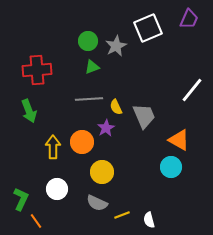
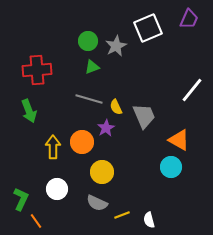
gray line: rotated 20 degrees clockwise
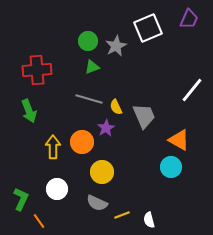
orange line: moved 3 px right
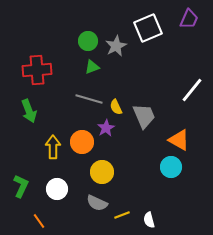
green L-shape: moved 13 px up
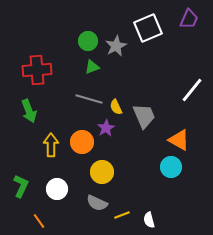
yellow arrow: moved 2 px left, 2 px up
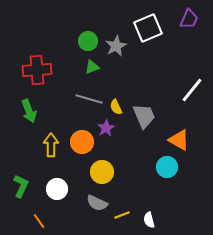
cyan circle: moved 4 px left
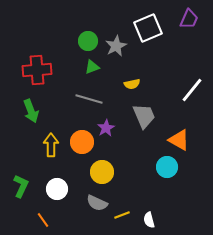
yellow semicircle: moved 16 px right, 23 px up; rotated 77 degrees counterclockwise
green arrow: moved 2 px right
orange line: moved 4 px right, 1 px up
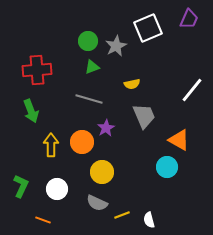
orange line: rotated 35 degrees counterclockwise
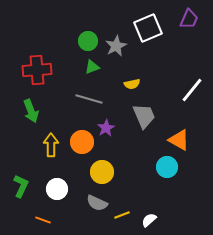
white semicircle: rotated 63 degrees clockwise
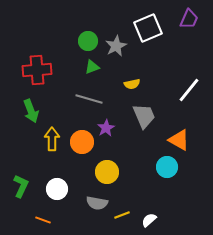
white line: moved 3 px left
yellow arrow: moved 1 px right, 6 px up
yellow circle: moved 5 px right
gray semicircle: rotated 15 degrees counterclockwise
